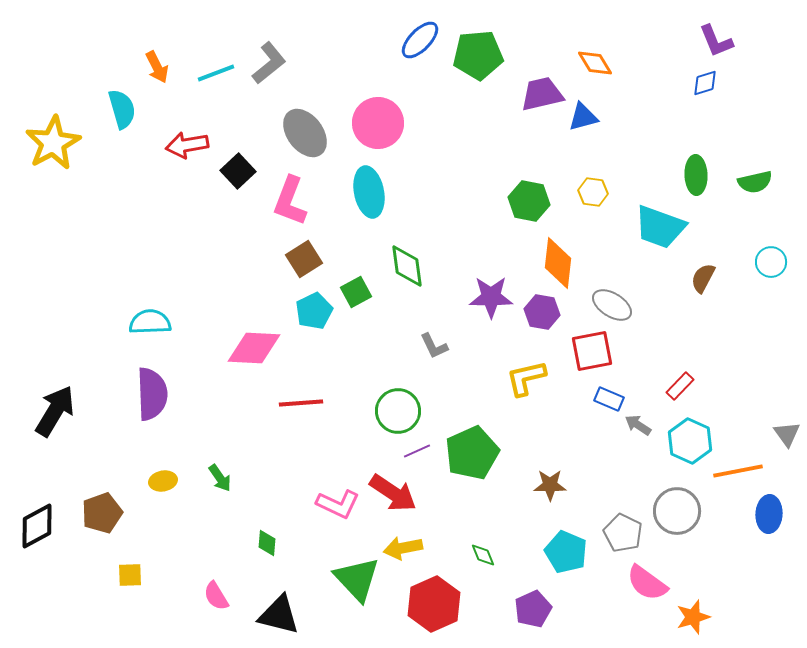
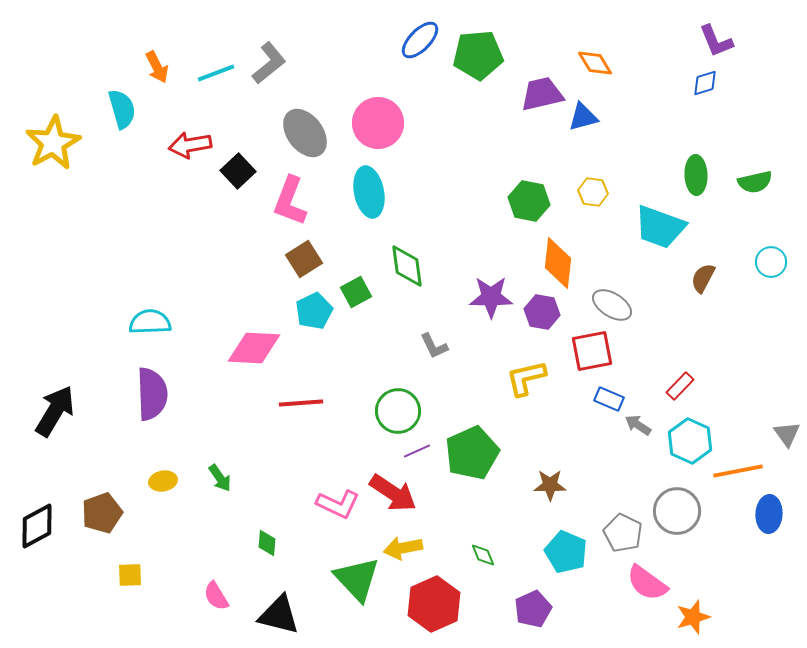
red arrow at (187, 145): moved 3 px right
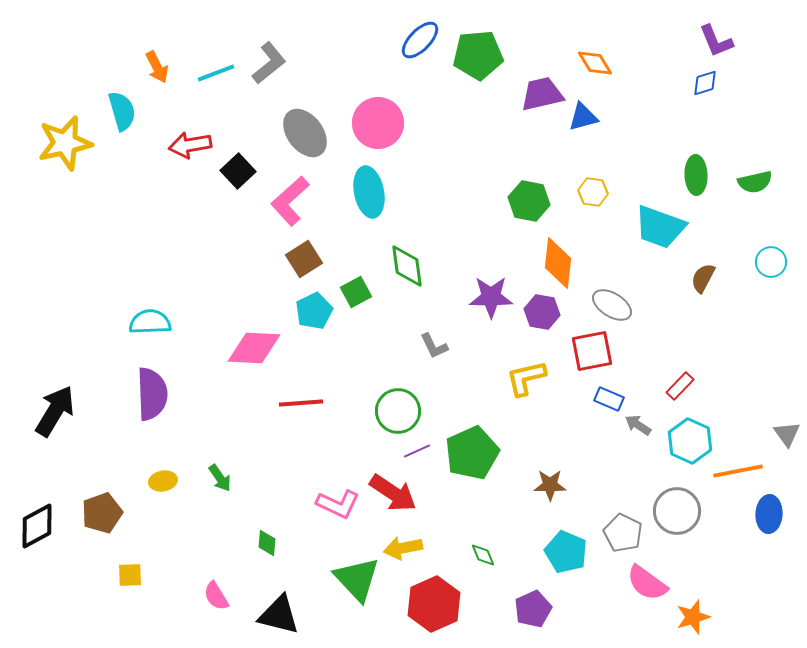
cyan semicircle at (122, 109): moved 2 px down
yellow star at (53, 143): moved 12 px right; rotated 16 degrees clockwise
pink L-shape at (290, 201): rotated 27 degrees clockwise
